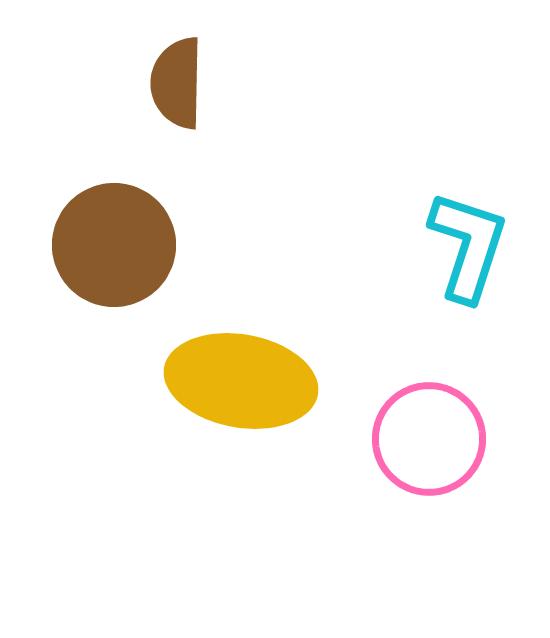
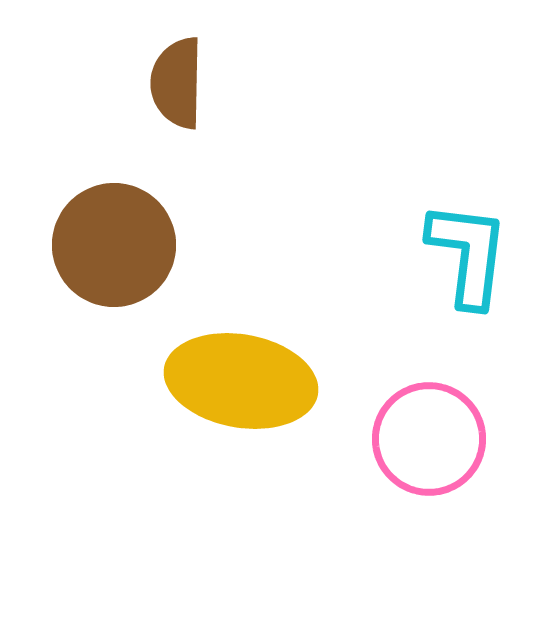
cyan L-shape: moved 8 px down; rotated 11 degrees counterclockwise
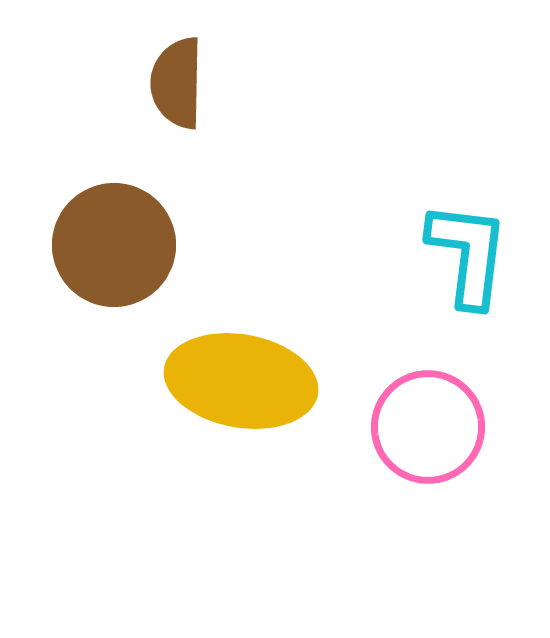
pink circle: moved 1 px left, 12 px up
